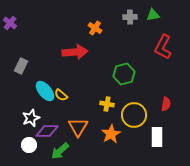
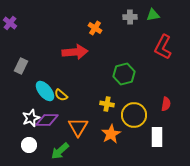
purple diamond: moved 11 px up
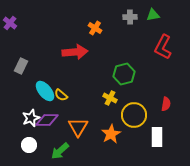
yellow cross: moved 3 px right, 6 px up; rotated 16 degrees clockwise
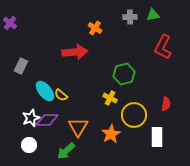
green arrow: moved 6 px right
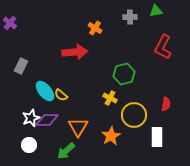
green triangle: moved 3 px right, 4 px up
orange star: moved 2 px down
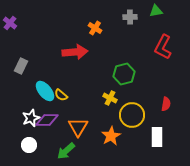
yellow circle: moved 2 px left
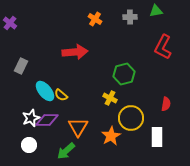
orange cross: moved 9 px up
yellow circle: moved 1 px left, 3 px down
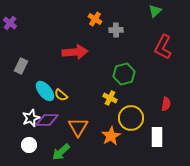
green triangle: moved 1 px left; rotated 32 degrees counterclockwise
gray cross: moved 14 px left, 13 px down
green arrow: moved 5 px left, 1 px down
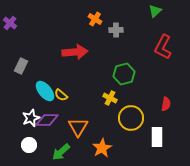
orange star: moved 9 px left, 12 px down
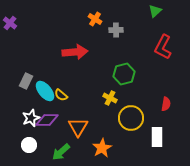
gray rectangle: moved 5 px right, 15 px down
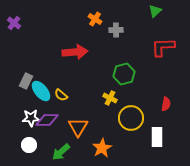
purple cross: moved 4 px right
red L-shape: rotated 60 degrees clockwise
cyan ellipse: moved 4 px left
white star: rotated 18 degrees clockwise
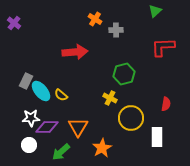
purple diamond: moved 7 px down
